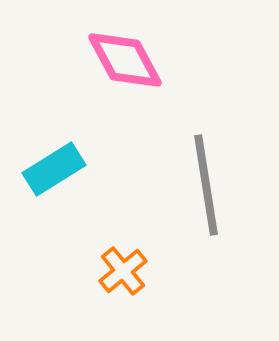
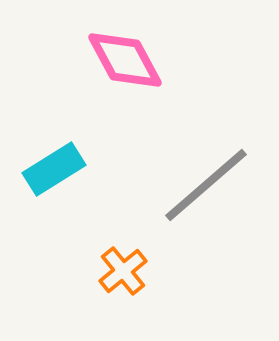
gray line: rotated 58 degrees clockwise
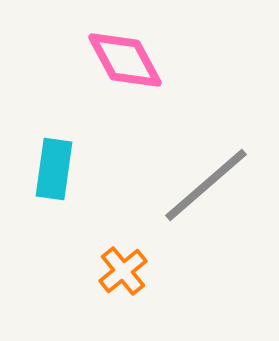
cyan rectangle: rotated 50 degrees counterclockwise
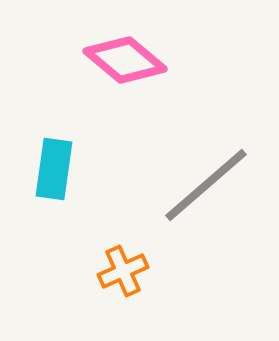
pink diamond: rotated 22 degrees counterclockwise
orange cross: rotated 15 degrees clockwise
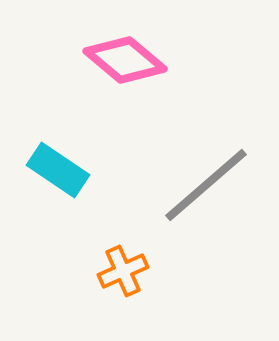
cyan rectangle: moved 4 px right, 1 px down; rotated 64 degrees counterclockwise
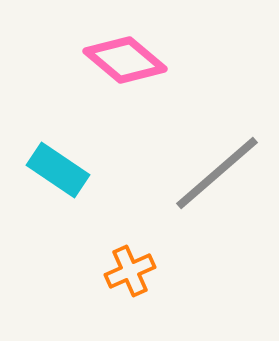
gray line: moved 11 px right, 12 px up
orange cross: moved 7 px right
